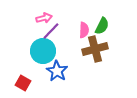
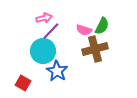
pink semicircle: rotated 105 degrees clockwise
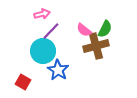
pink arrow: moved 2 px left, 4 px up
green semicircle: moved 3 px right, 3 px down
pink semicircle: rotated 21 degrees clockwise
brown cross: moved 1 px right, 3 px up
blue star: moved 1 px right, 1 px up
red square: moved 1 px up
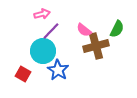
green semicircle: moved 12 px right
red square: moved 8 px up
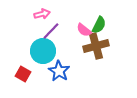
green semicircle: moved 18 px left, 4 px up
blue star: moved 1 px right, 1 px down
